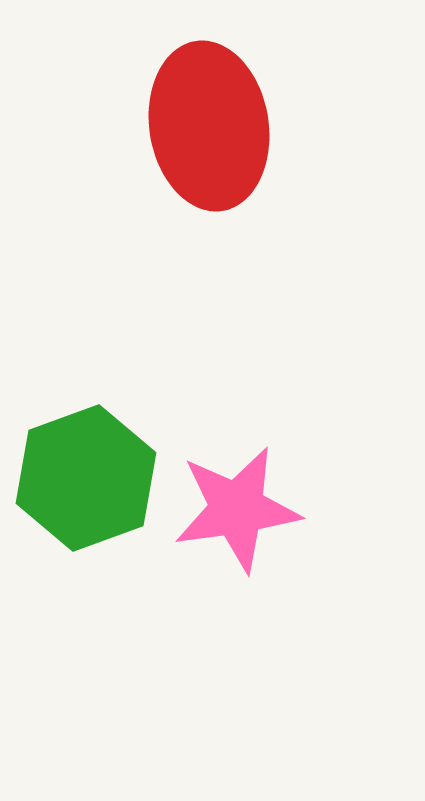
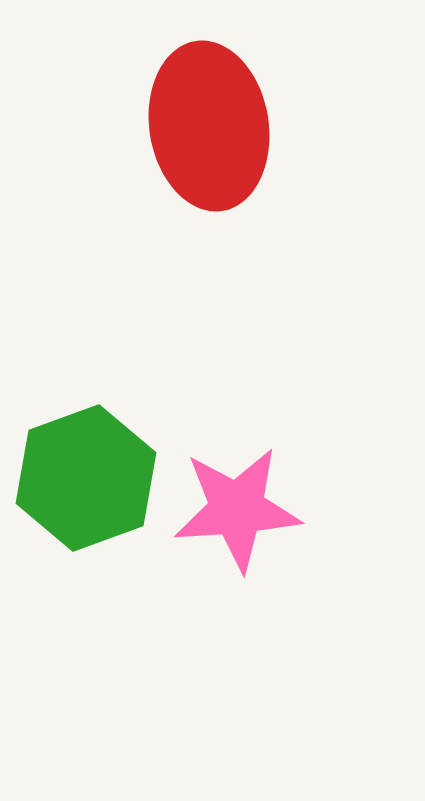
pink star: rotated 4 degrees clockwise
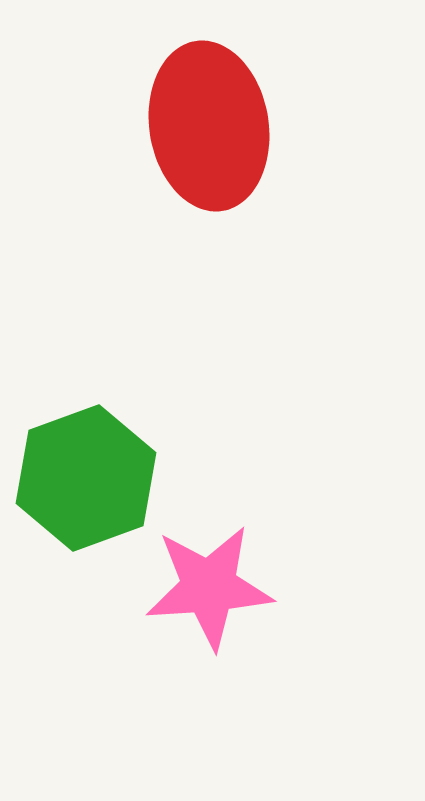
pink star: moved 28 px left, 78 px down
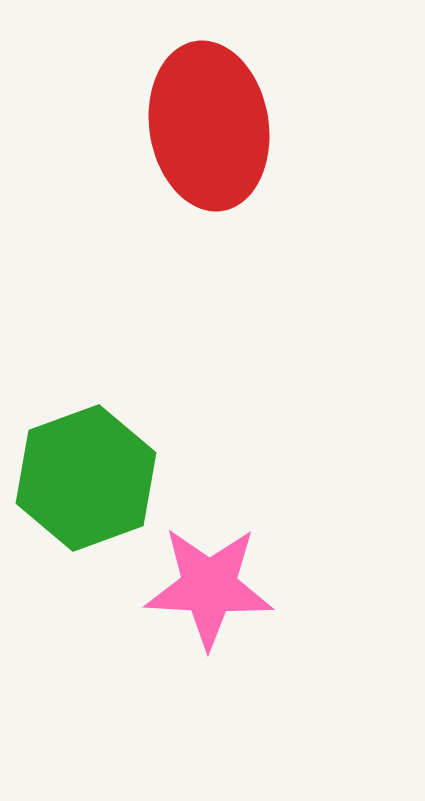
pink star: rotated 7 degrees clockwise
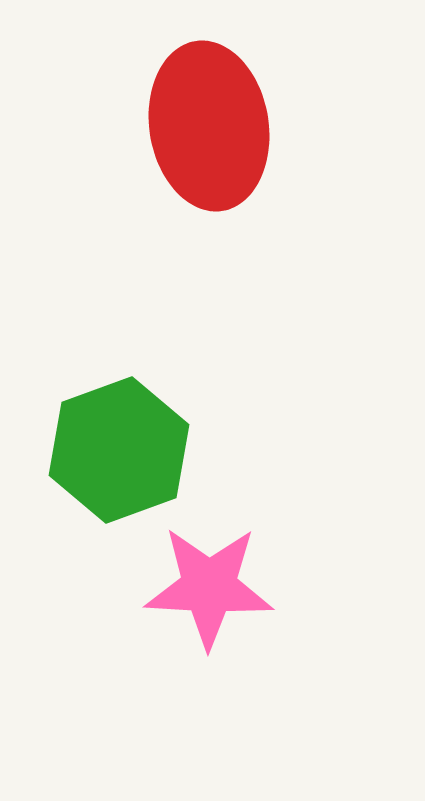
green hexagon: moved 33 px right, 28 px up
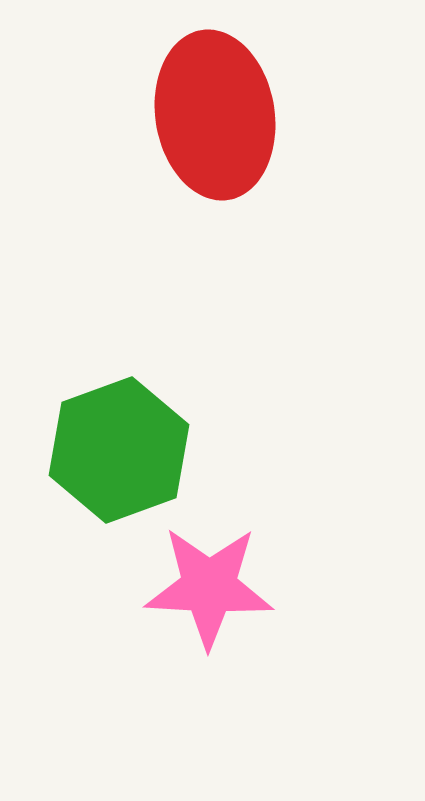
red ellipse: moved 6 px right, 11 px up
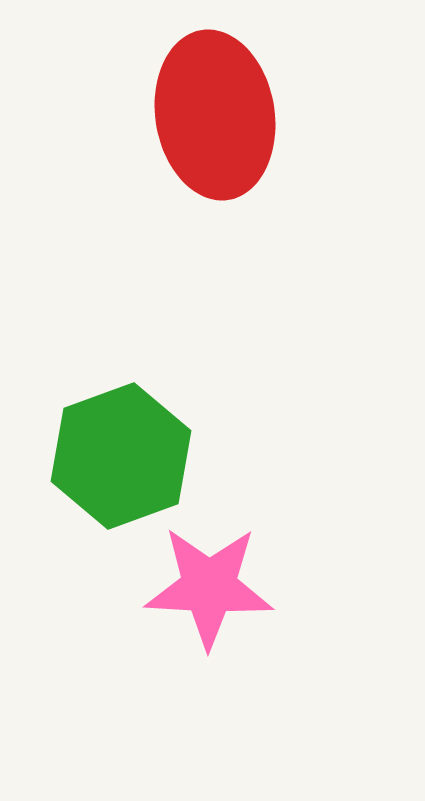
green hexagon: moved 2 px right, 6 px down
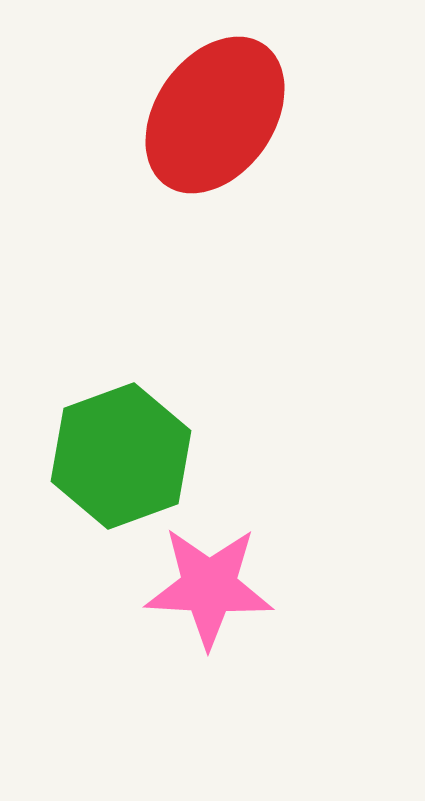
red ellipse: rotated 44 degrees clockwise
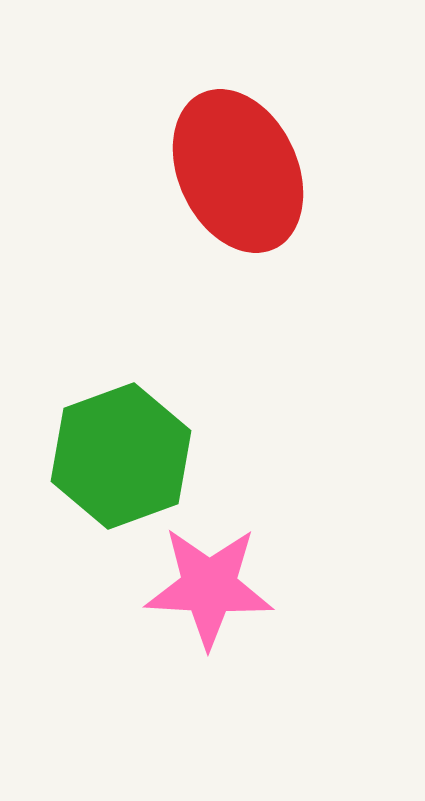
red ellipse: moved 23 px right, 56 px down; rotated 60 degrees counterclockwise
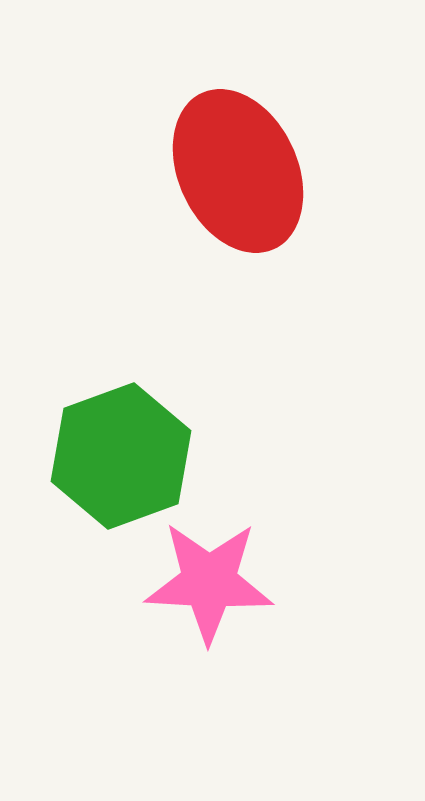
pink star: moved 5 px up
